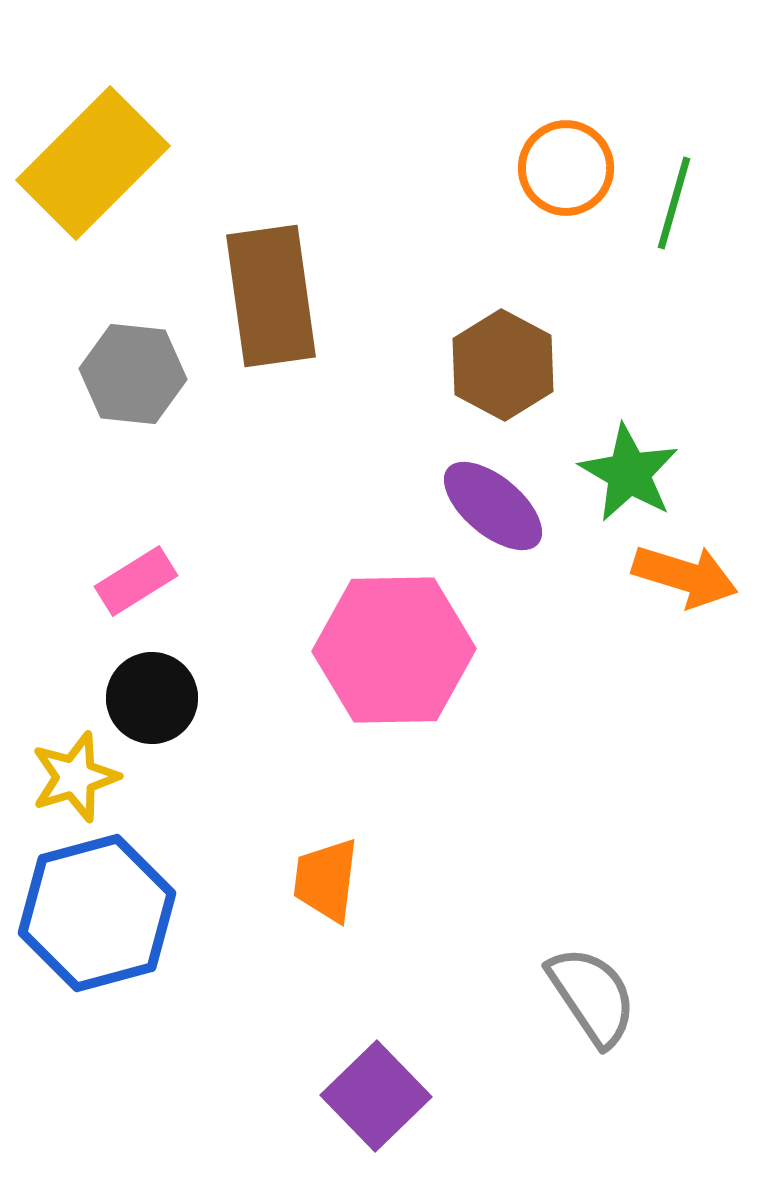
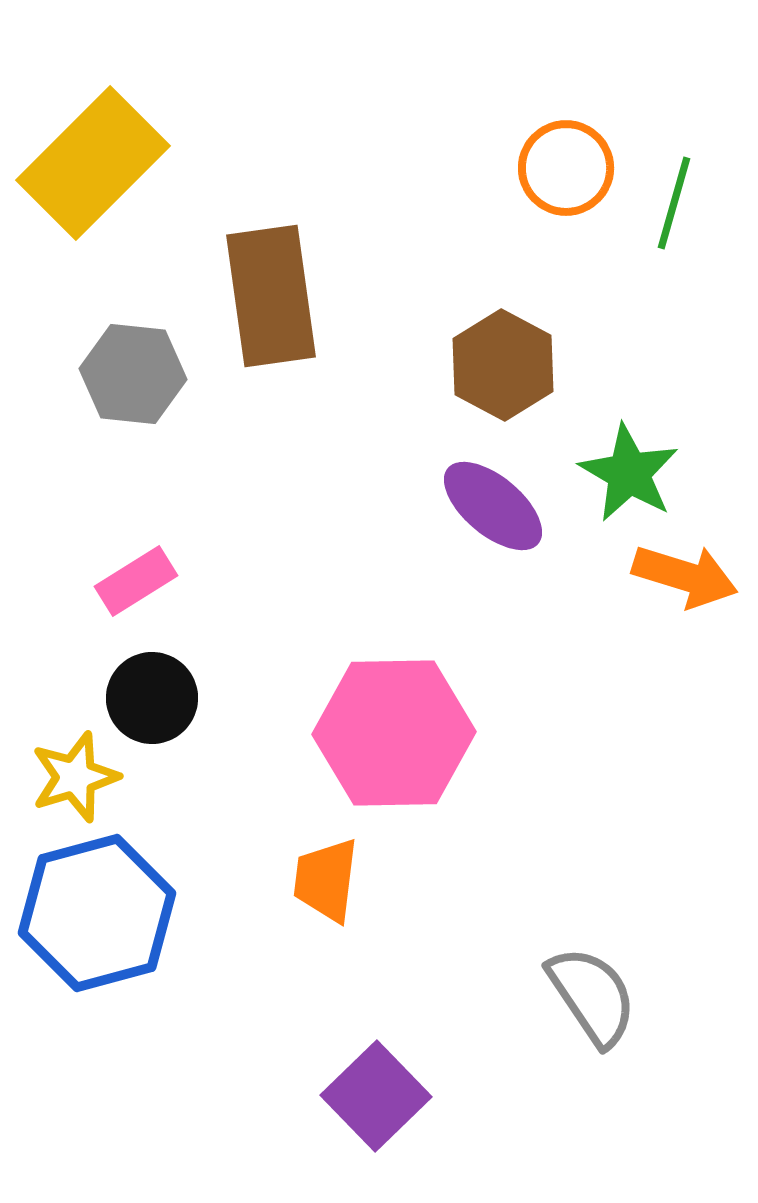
pink hexagon: moved 83 px down
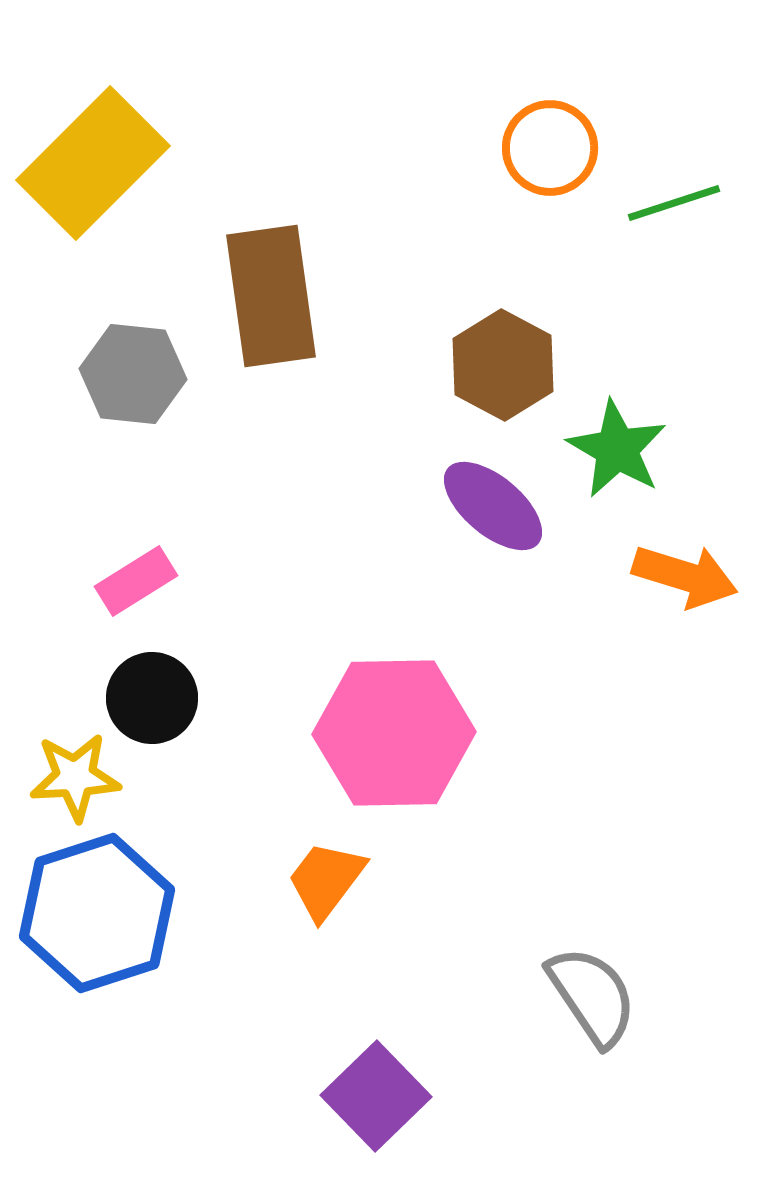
orange circle: moved 16 px left, 20 px up
green line: rotated 56 degrees clockwise
green star: moved 12 px left, 24 px up
yellow star: rotated 14 degrees clockwise
orange trapezoid: rotated 30 degrees clockwise
blue hexagon: rotated 3 degrees counterclockwise
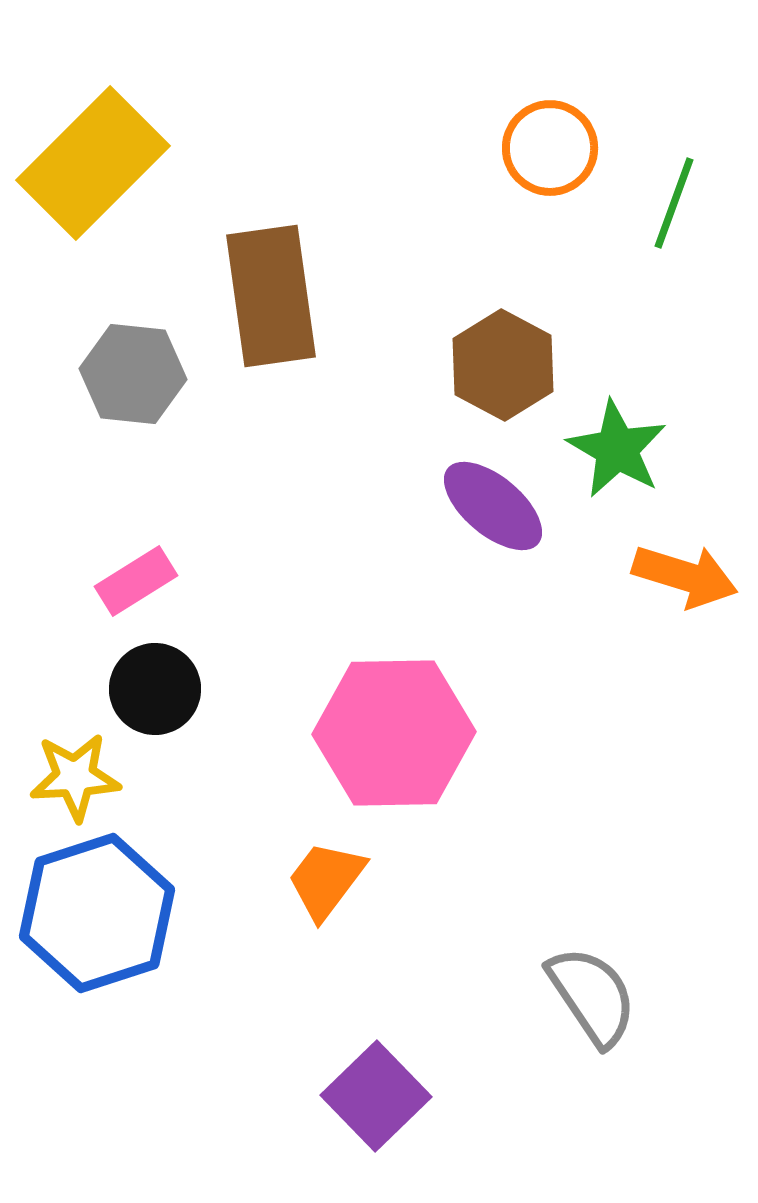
green line: rotated 52 degrees counterclockwise
black circle: moved 3 px right, 9 px up
